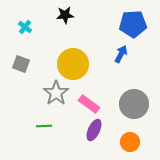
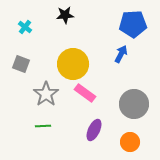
gray star: moved 10 px left, 1 px down
pink rectangle: moved 4 px left, 11 px up
green line: moved 1 px left
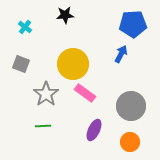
gray circle: moved 3 px left, 2 px down
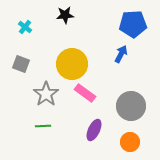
yellow circle: moved 1 px left
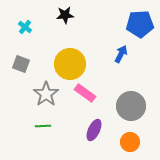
blue pentagon: moved 7 px right
yellow circle: moved 2 px left
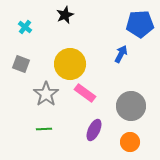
black star: rotated 18 degrees counterclockwise
green line: moved 1 px right, 3 px down
